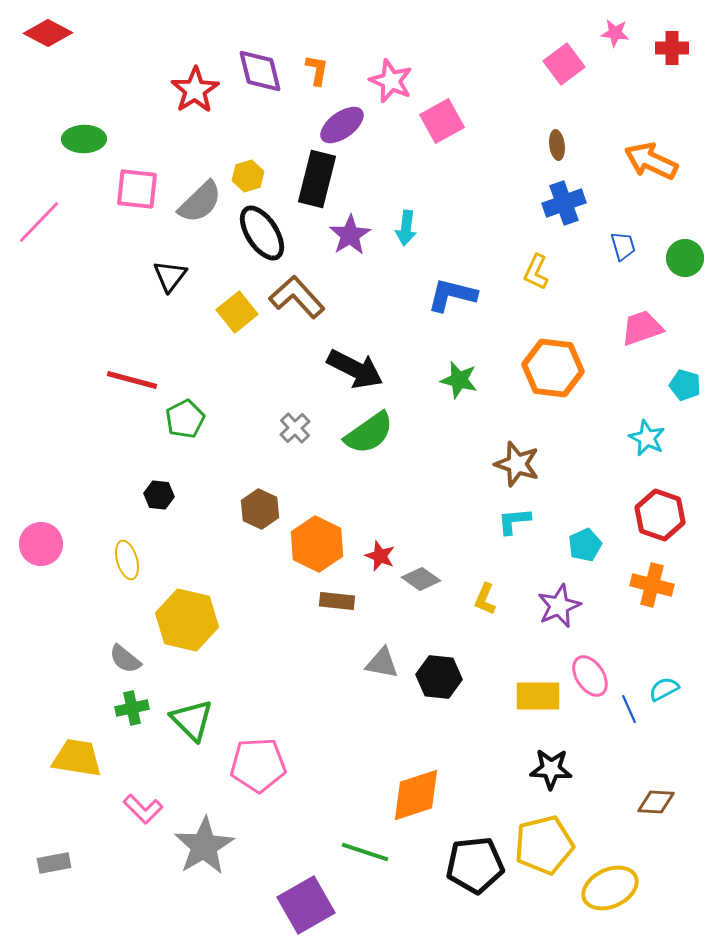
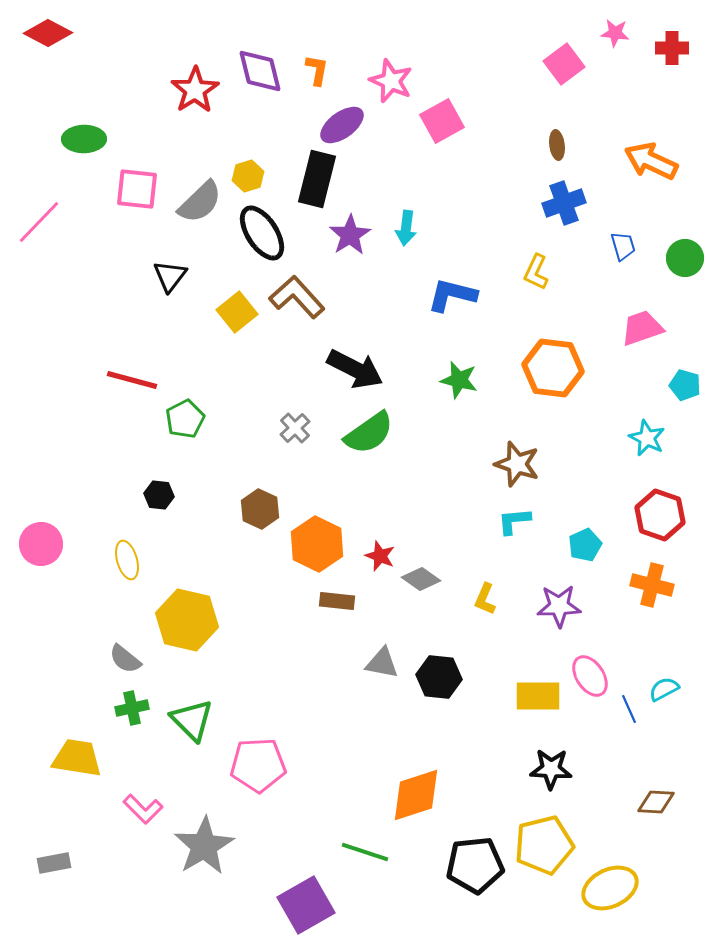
purple star at (559, 606): rotated 21 degrees clockwise
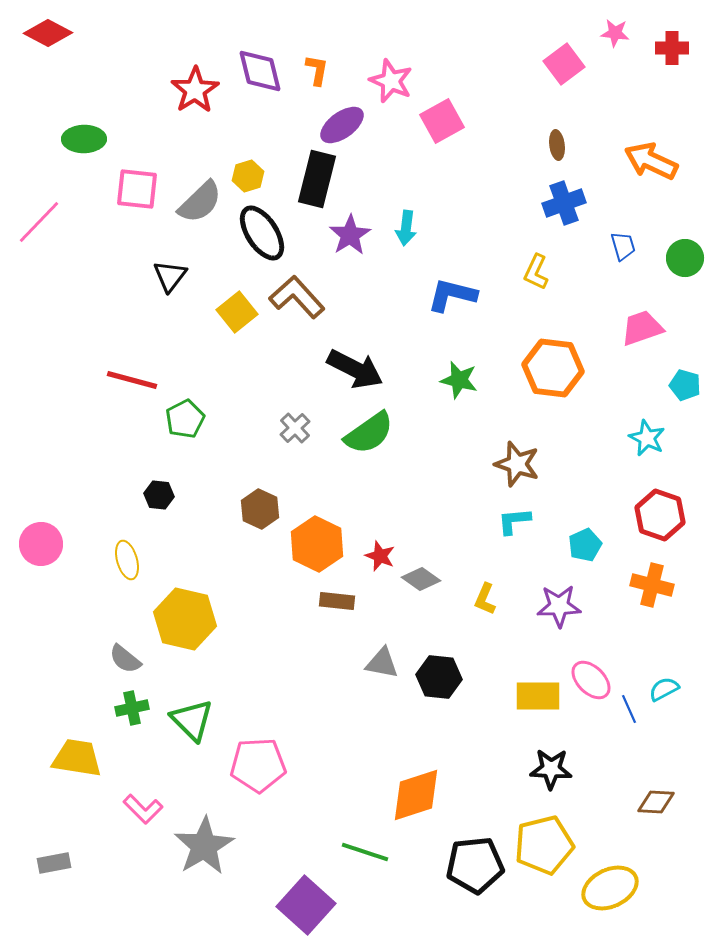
yellow hexagon at (187, 620): moved 2 px left, 1 px up
pink ellipse at (590, 676): moved 1 px right, 4 px down; rotated 12 degrees counterclockwise
purple square at (306, 905): rotated 18 degrees counterclockwise
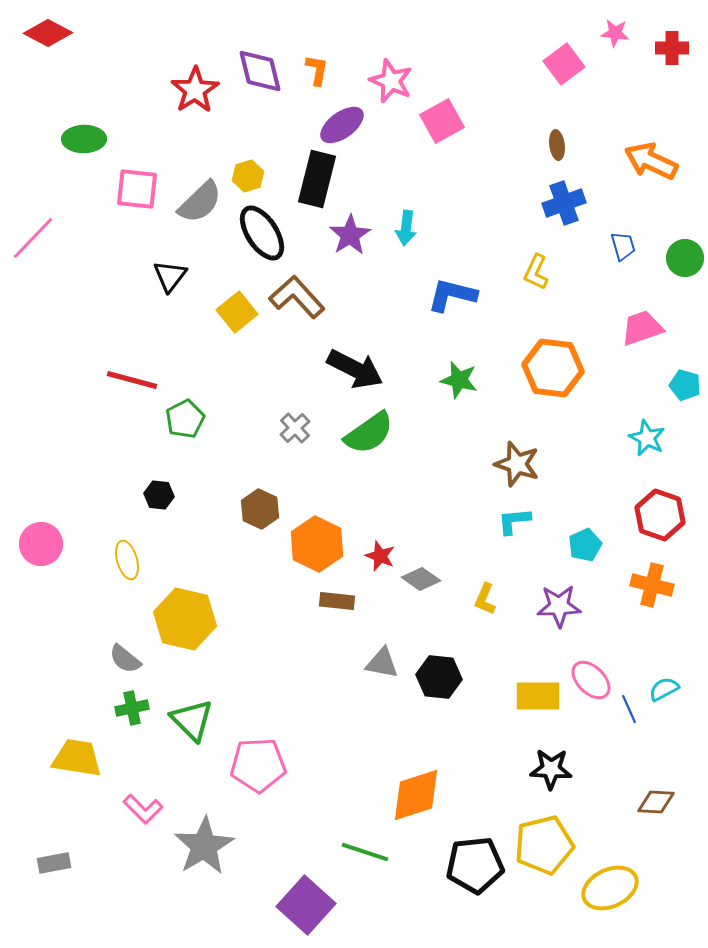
pink line at (39, 222): moved 6 px left, 16 px down
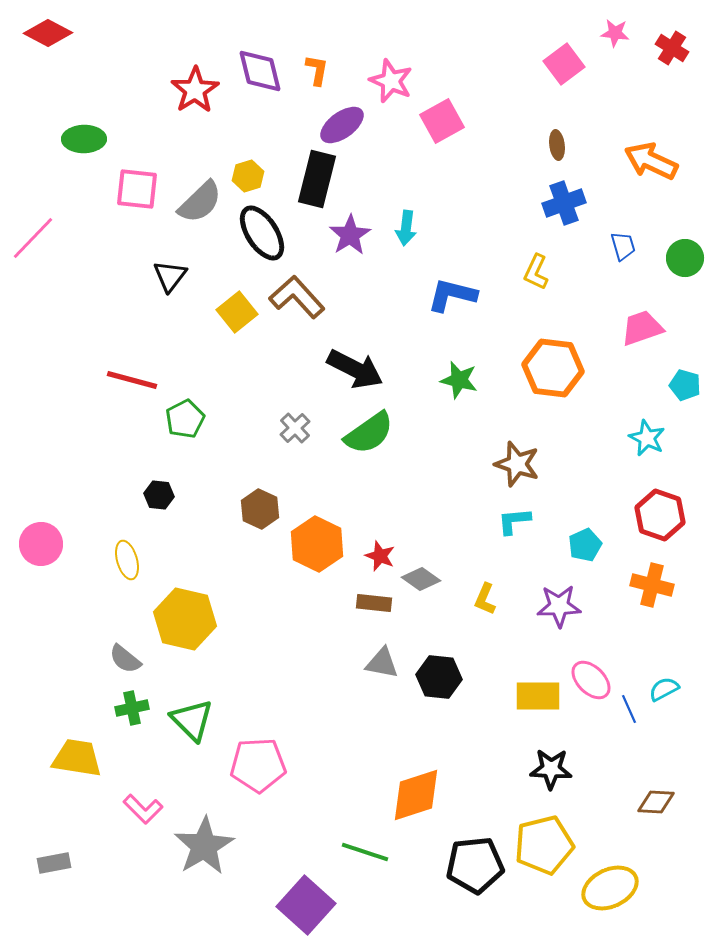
red cross at (672, 48): rotated 32 degrees clockwise
brown rectangle at (337, 601): moved 37 px right, 2 px down
